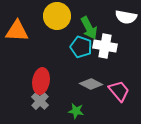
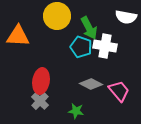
orange triangle: moved 1 px right, 5 px down
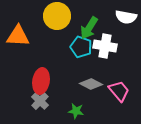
green arrow: rotated 60 degrees clockwise
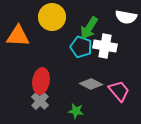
yellow circle: moved 5 px left, 1 px down
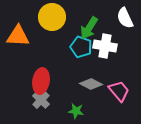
white semicircle: moved 1 px left, 1 px down; rotated 55 degrees clockwise
gray cross: moved 1 px right, 1 px up
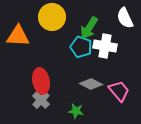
red ellipse: rotated 20 degrees counterclockwise
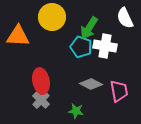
pink trapezoid: rotated 30 degrees clockwise
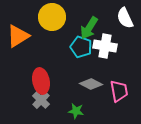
orange triangle: rotated 35 degrees counterclockwise
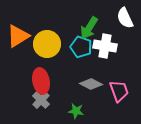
yellow circle: moved 5 px left, 27 px down
pink trapezoid: rotated 10 degrees counterclockwise
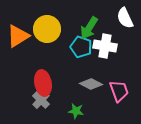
yellow circle: moved 15 px up
red ellipse: moved 2 px right, 2 px down
